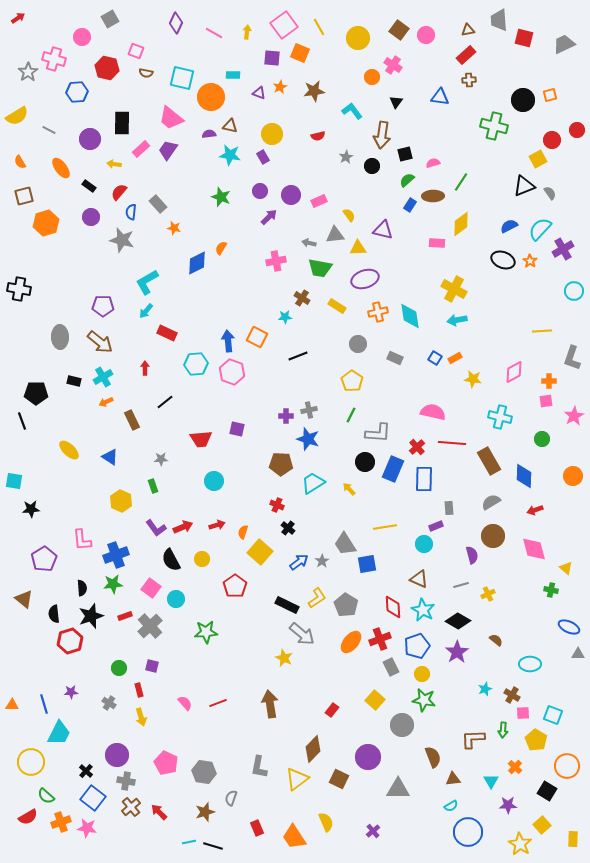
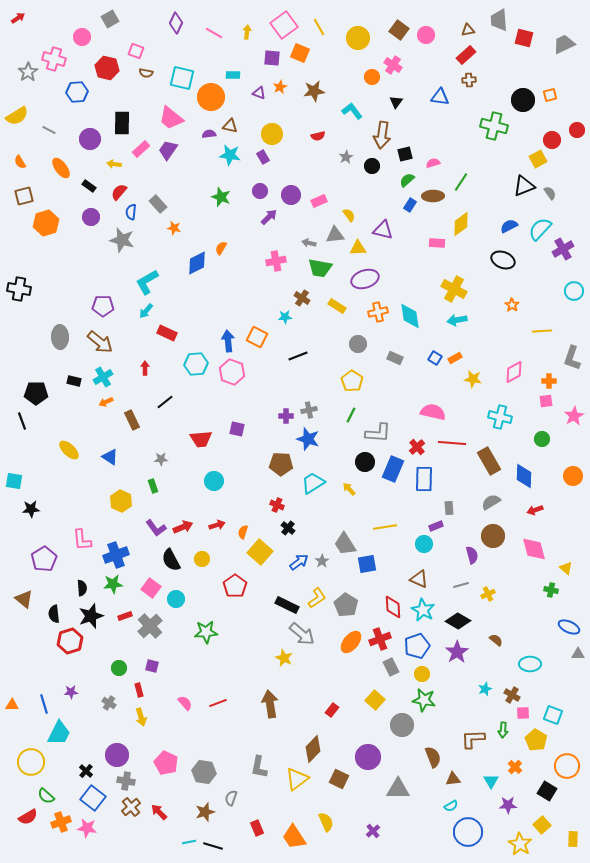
orange star at (530, 261): moved 18 px left, 44 px down
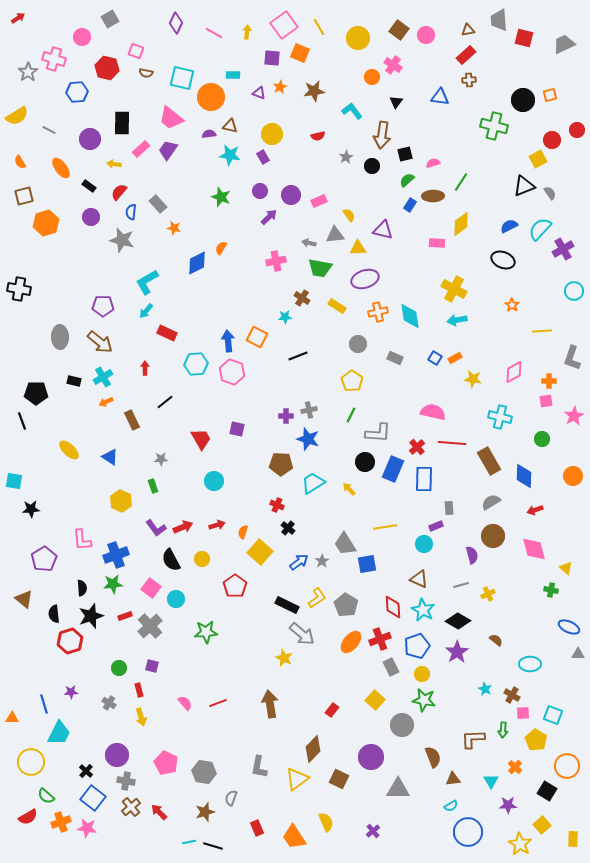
red trapezoid at (201, 439): rotated 115 degrees counterclockwise
cyan star at (485, 689): rotated 24 degrees counterclockwise
orange triangle at (12, 705): moved 13 px down
purple circle at (368, 757): moved 3 px right
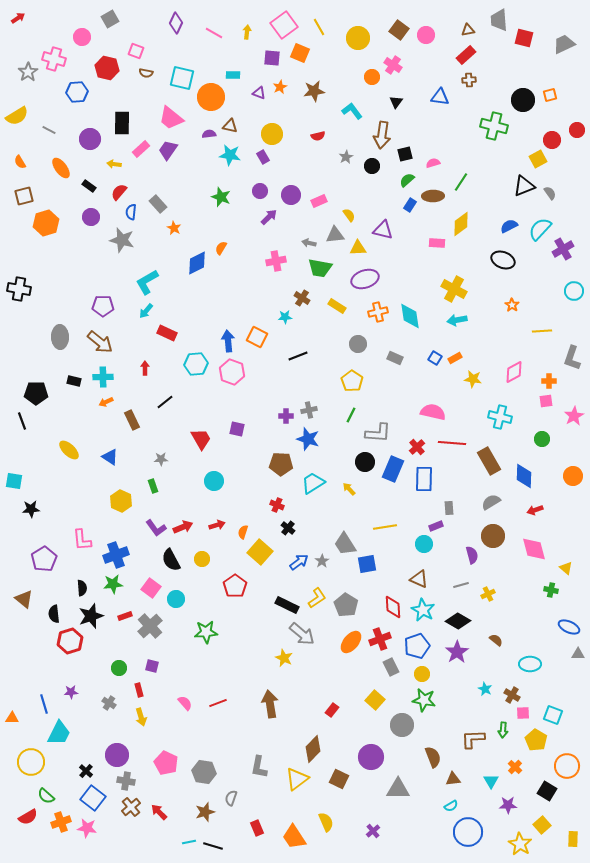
orange star at (174, 228): rotated 16 degrees clockwise
cyan cross at (103, 377): rotated 30 degrees clockwise
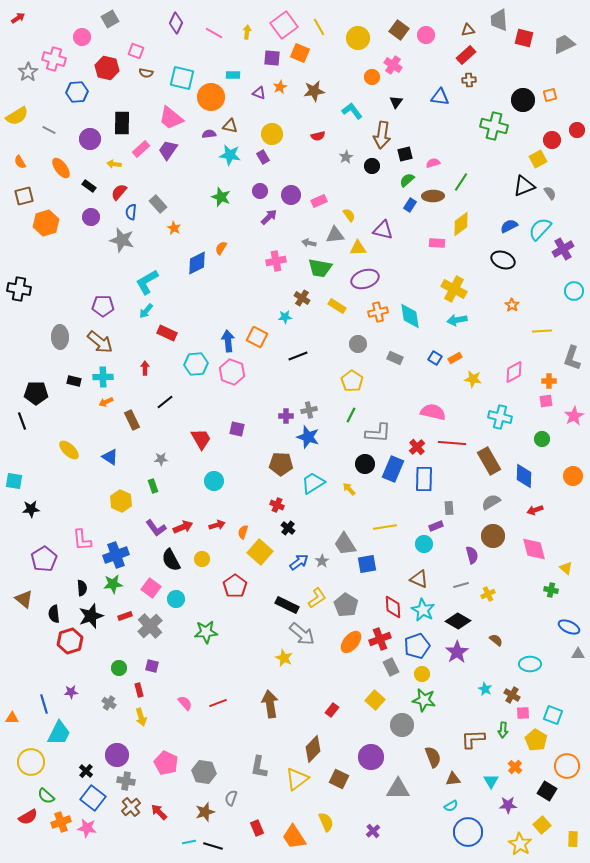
blue star at (308, 439): moved 2 px up
black circle at (365, 462): moved 2 px down
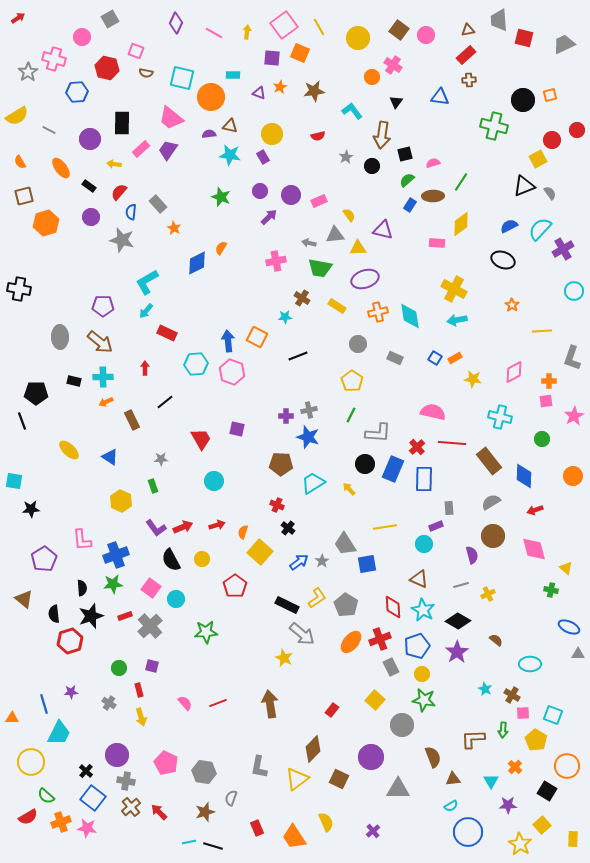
brown rectangle at (489, 461): rotated 8 degrees counterclockwise
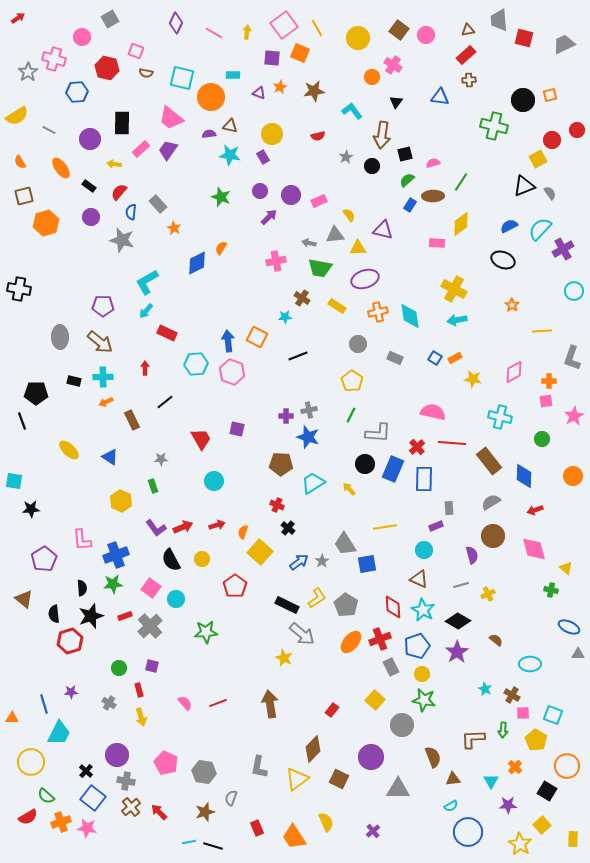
yellow line at (319, 27): moved 2 px left, 1 px down
cyan circle at (424, 544): moved 6 px down
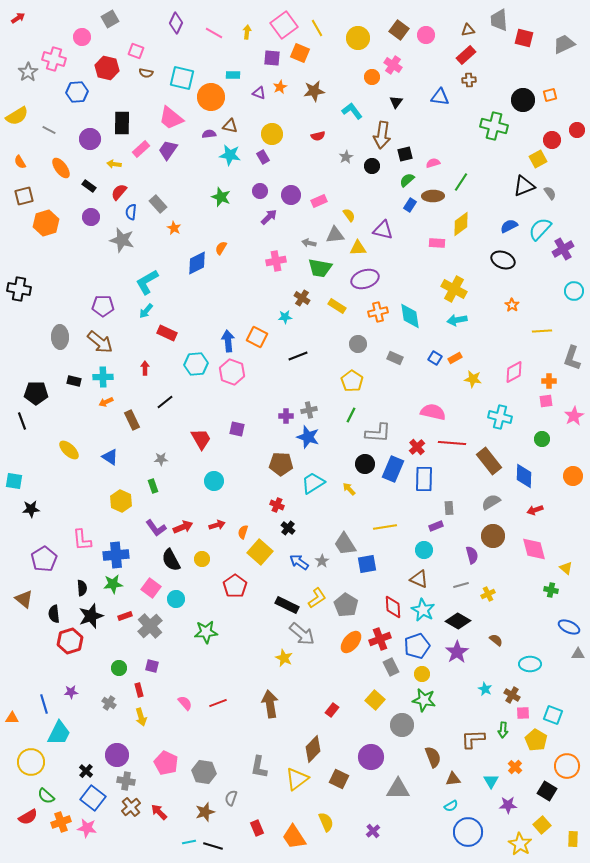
blue cross at (116, 555): rotated 15 degrees clockwise
blue arrow at (299, 562): rotated 108 degrees counterclockwise
